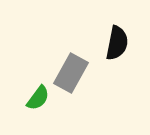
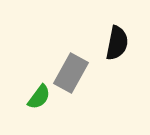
green semicircle: moved 1 px right, 1 px up
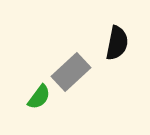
gray rectangle: moved 1 px up; rotated 18 degrees clockwise
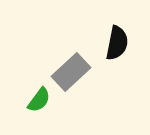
green semicircle: moved 3 px down
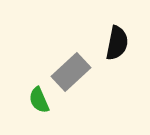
green semicircle: rotated 120 degrees clockwise
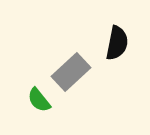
green semicircle: rotated 16 degrees counterclockwise
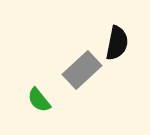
gray rectangle: moved 11 px right, 2 px up
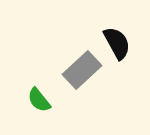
black semicircle: rotated 40 degrees counterclockwise
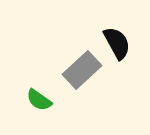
green semicircle: rotated 16 degrees counterclockwise
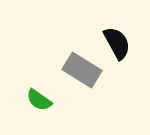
gray rectangle: rotated 75 degrees clockwise
